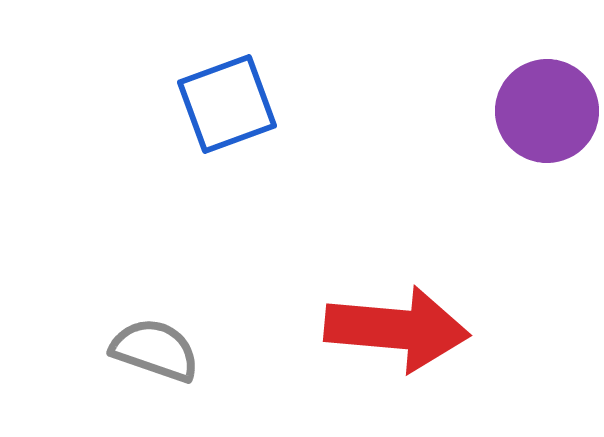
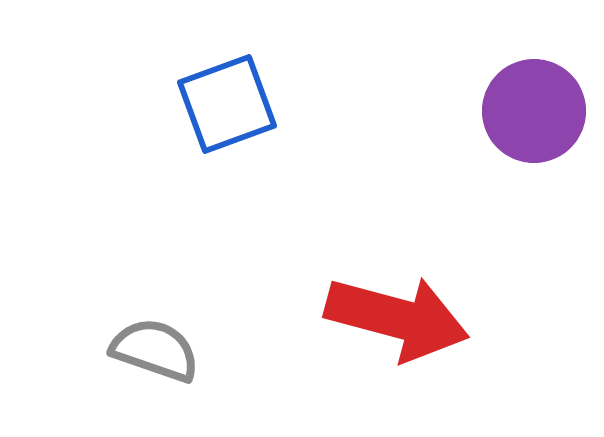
purple circle: moved 13 px left
red arrow: moved 11 px up; rotated 10 degrees clockwise
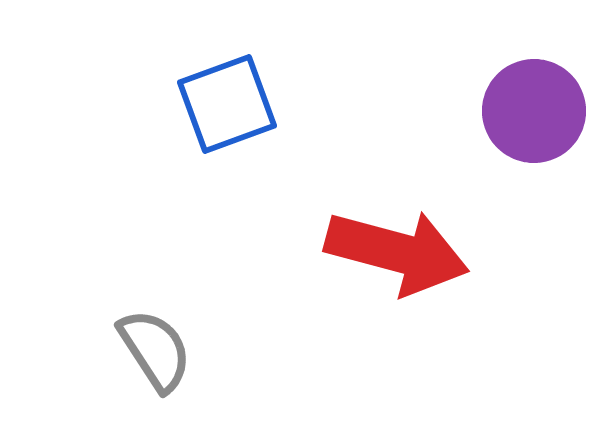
red arrow: moved 66 px up
gray semicircle: rotated 38 degrees clockwise
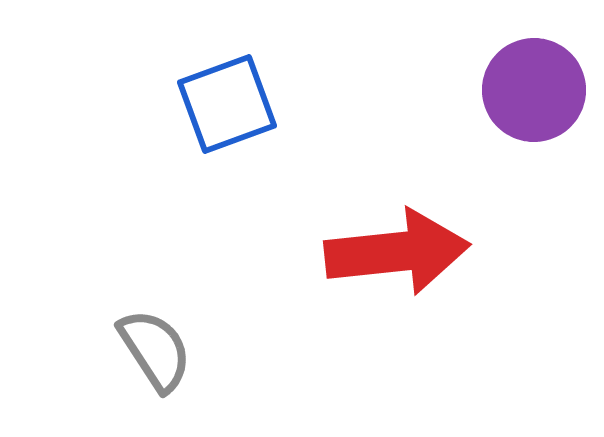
purple circle: moved 21 px up
red arrow: rotated 21 degrees counterclockwise
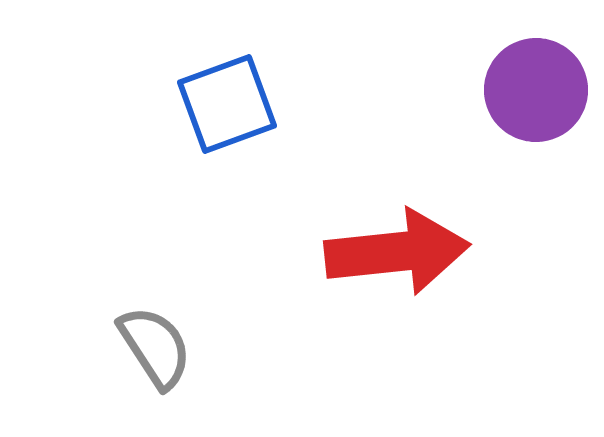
purple circle: moved 2 px right
gray semicircle: moved 3 px up
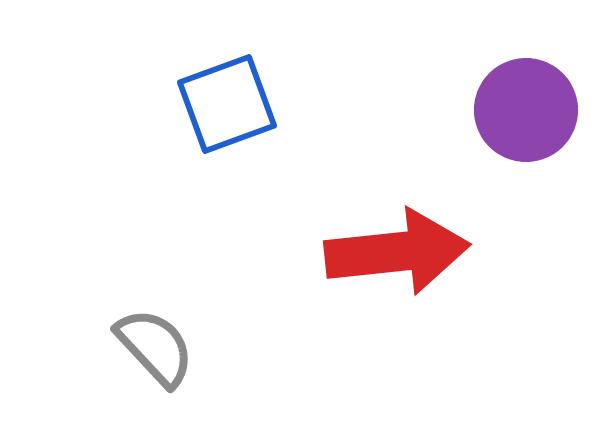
purple circle: moved 10 px left, 20 px down
gray semicircle: rotated 10 degrees counterclockwise
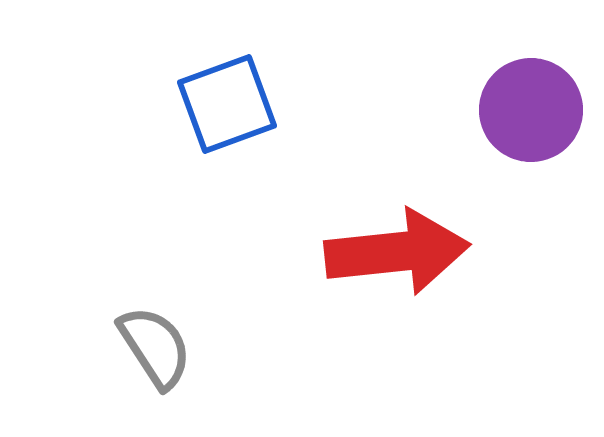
purple circle: moved 5 px right
gray semicircle: rotated 10 degrees clockwise
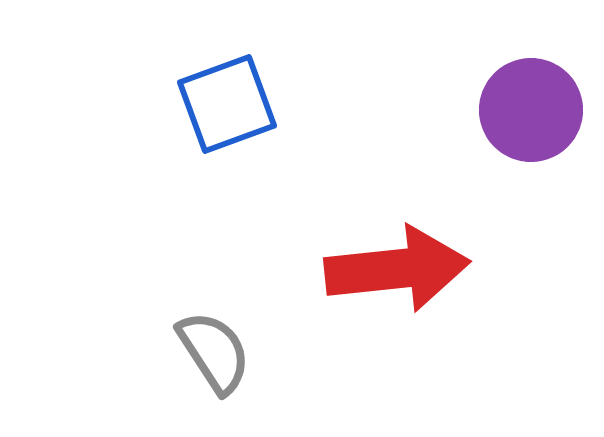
red arrow: moved 17 px down
gray semicircle: moved 59 px right, 5 px down
